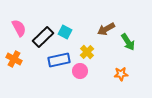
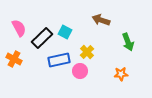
brown arrow: moved 5 px left, 9 px up; rotated 48 degrees clockwise
black rectangle: moved 1 px left, 1 px down
green arrow: rotated 12 degrees clockwise
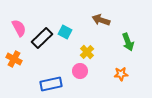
blue rectangle: moved 8 px left, 24 px down
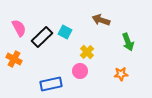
black rectangle: moved 1 px up
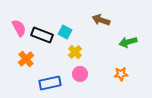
black rectangle: moved 2 px up; rotated 65 degrees clockwise
green arrow: rotated 96 degrees clockwise
yellow cross: moved 12 px left
orange cross: moved 12 px right; rotated 21 degrees clockwise
pink circle: moved 3 px down
blue rectangle: moved 1 px left, 1 px up
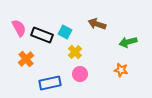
brown arrow: moved 4 px left, 4 px down
orange star: moved 4 px up; rotated 16 degrees clockwise
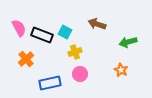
yellow cross: rotated 24 degrees clockwise
orange star: rotated 16 degrees clockwise
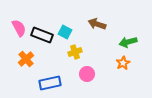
orange star: moved 2 px right, 7 px up; rotated 16 degrees clockwise
pink circle: moved 7 px right
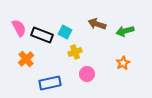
green arrow: moved 3 px left, 11 px up
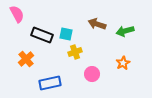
pink semicircle: moved 2 px left, 14 px up
cyan square: moved 1 px right, 2 px down; rotated 16 degrees counterclockwise
pink circle: moved 5 px right
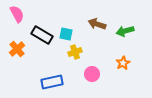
black rectangle: rotated 10 degrees clockwise
orange cross: moved 9 px left, 10 px up
blue rectangle: moved 2 px right, 1 px up
